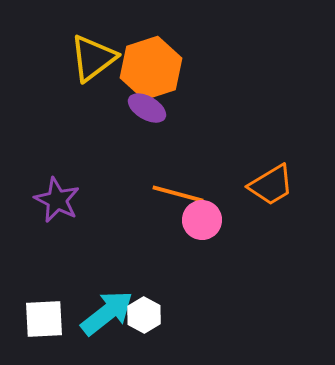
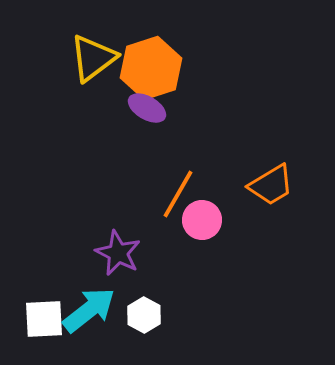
orange line: rotated 75 degrees counterclockwise
purple star: moved 61 px right, 53 px down
cyan arrow: moved 18 px left, 3 px up
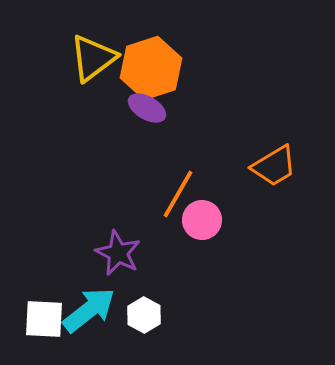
orange trapezoid: moved 3 px right, 19 px up
white square: rotated 6 degrees clockwise
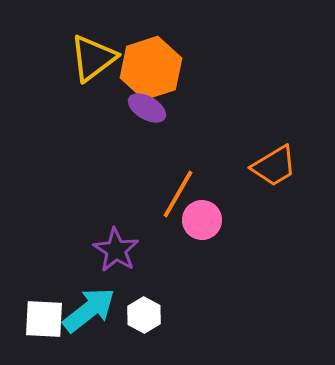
purple star: moved 2 px left, 3 px up; rotated 6 degrees clockwise
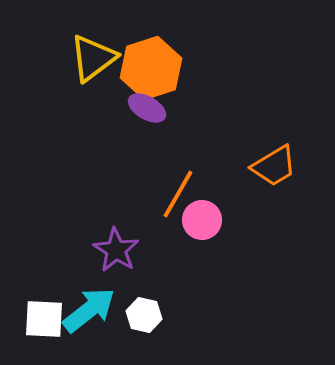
white hexagon: rotated 16 degrees counterclockwise
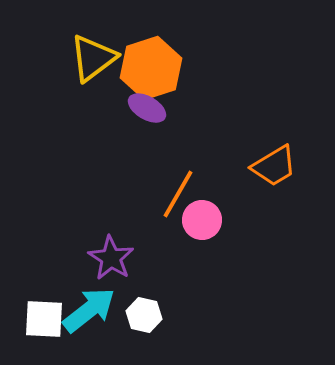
purple star: moved 5 px left, 8 px down
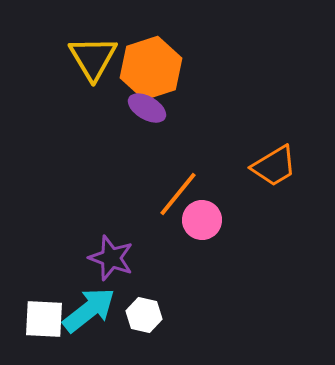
yellow triangle: rotated 24 degrees counterclockwise
orange line: rotated 9 degrees clockwise
purple star: rotated 12 degrees counterclockwise
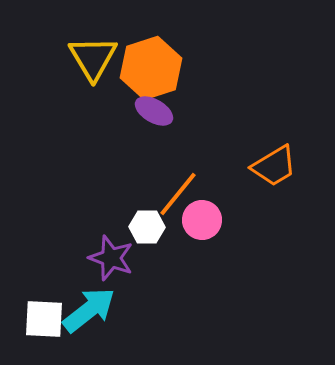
purple ellipse: moved 7 px right, 3 px down
white hexagon: moved 3 px right, 88 px up; rotated 12 degrees counterclockwise
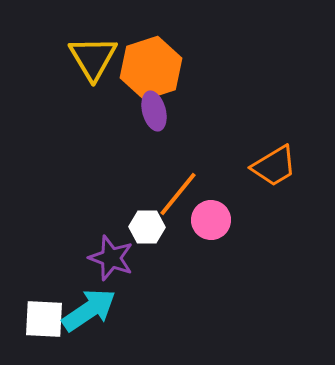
purple ellipse: rotated 45 degrees clockwise
pink circle: moved 9 px right
cyan arrow: rotated 4 degrees clockwise
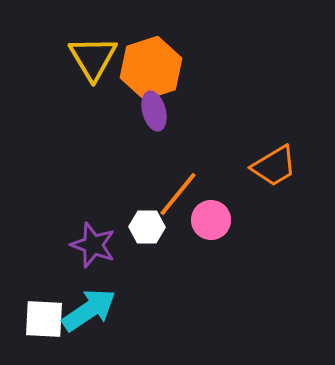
purple star: moved 18 px left, 13 px up
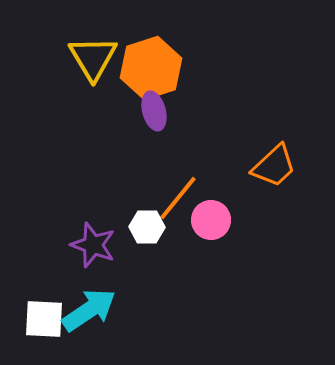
orange trapezoid: rotated 12 degrees counterclockwise
orange line: moved 4 px down
